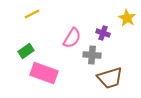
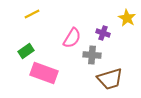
brown trapezoid: moved 1 px down
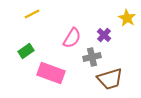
purple cross: moved 1 px right, 2 px down; rotated 24 degrees clockwise
gray cross: moved 2 px down; rotated 18 degrees counterclockwise
pink rectangle: moved 7 px right
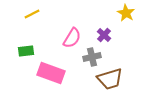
yellow star: moved 1 px left, 5 px up
green rectangle: rotated 28 degrees clockwise
